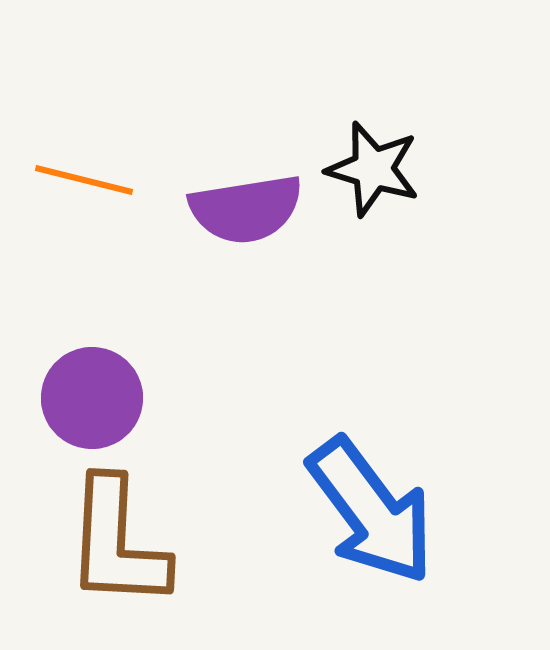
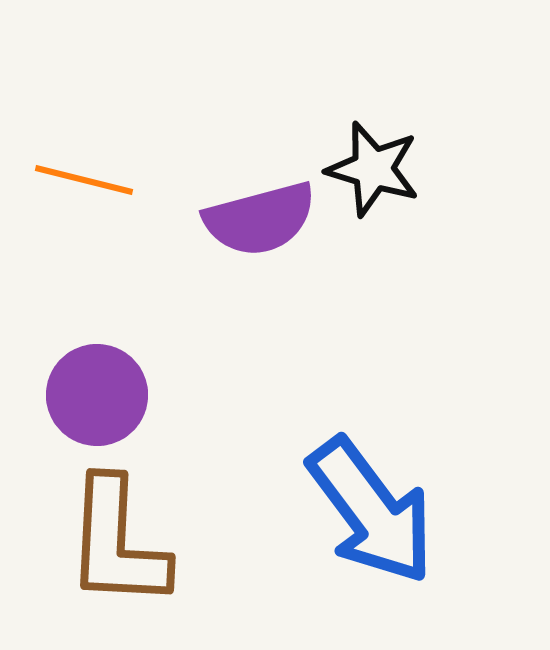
purple semicircle: moved 14 px right, 10 px down; rotated 6 degrees counterclockwise
purple circle: moved 5 px right, 3 px up
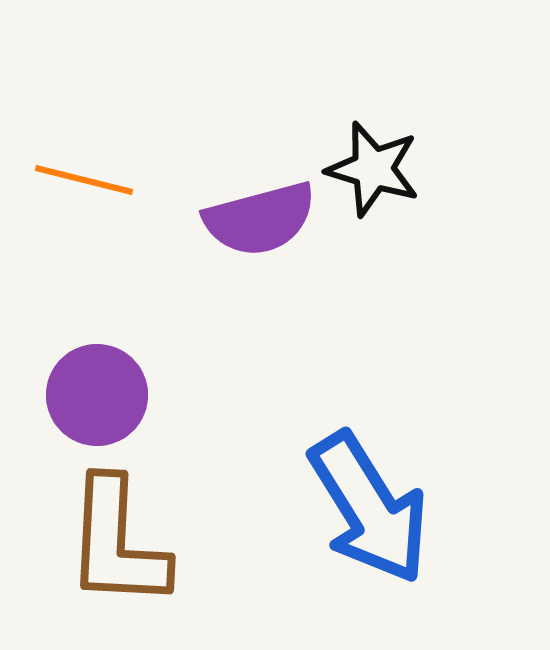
blue arrow: moved 2 px left, 3 px up; rotated 5 degrees clockwise
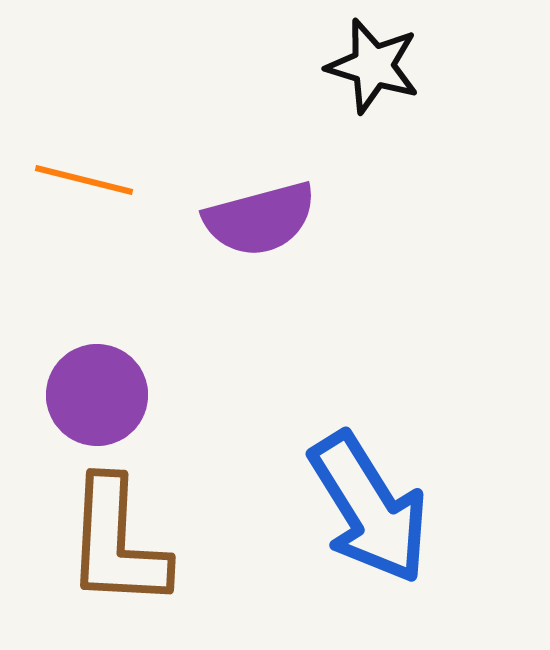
black star: moved 103 px up
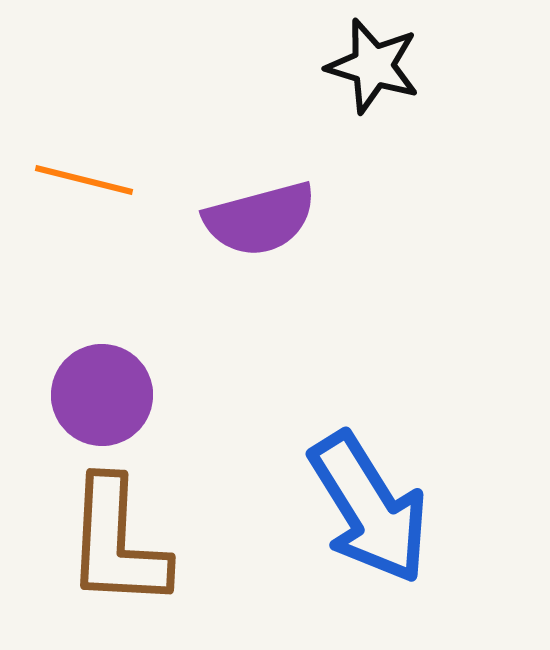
purple circle: moved 5 px right
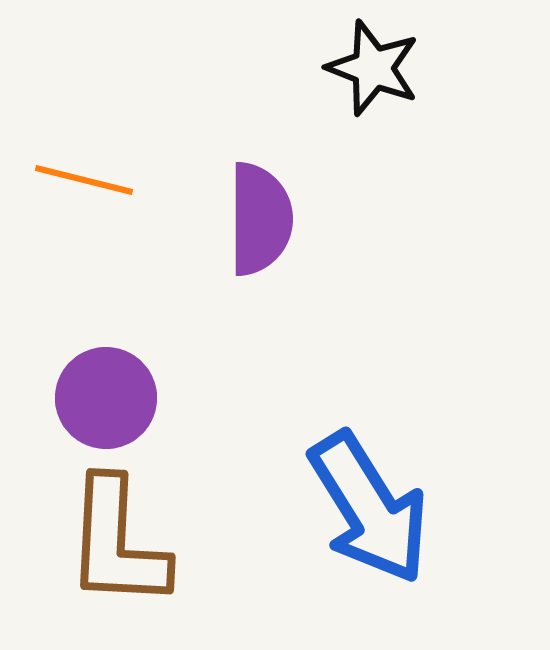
black star: moved 2 px down; rotated 4 degrees clockwise
purple semicircle: rotated 75 degrees counterclockwise
purple circle: moved 4 px right, 3 px down
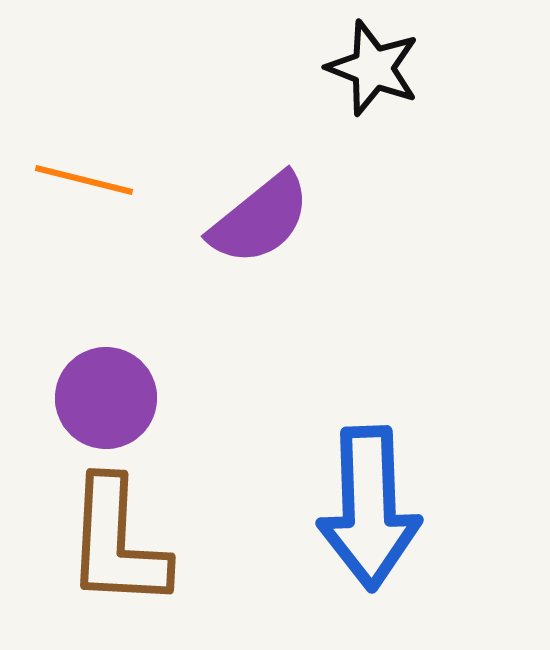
purple semicircle: rotated 51 degrees clockwise
blue arrow: rotated 30 degrees clockwise
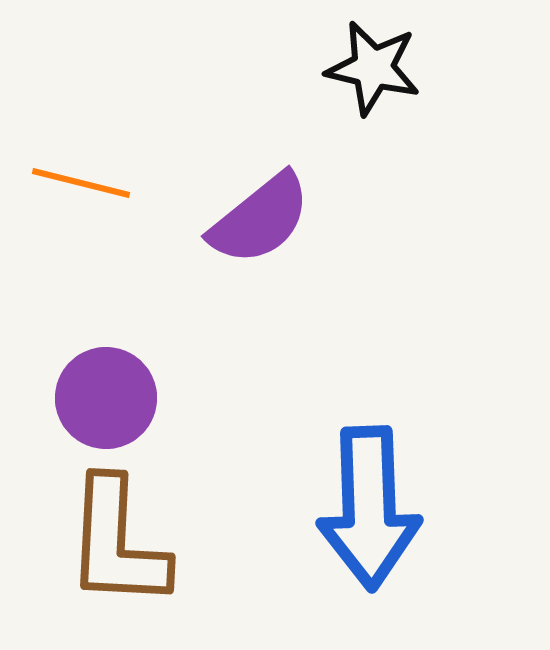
black star: rotated 8 degrees counterclockwise
orange line: moved 3 px left, 3 px down
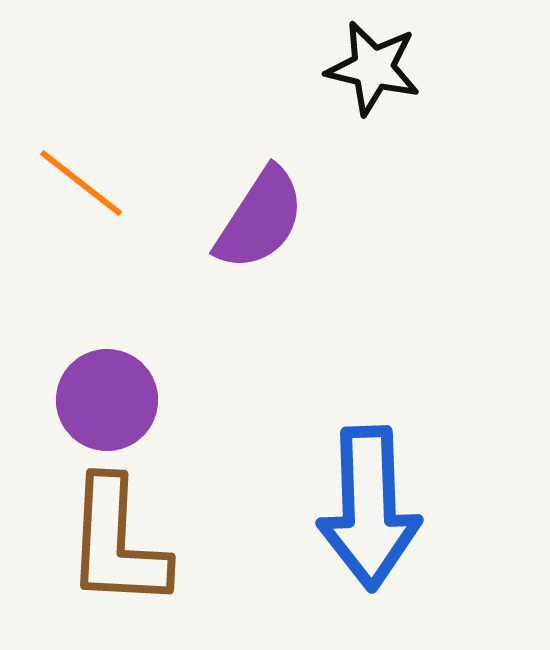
orange line: rotated 24 degrees clockwise
purple semicircle: rotated 18 degrees counterclockwise
purple circle: moved 1 px right, 2 px down
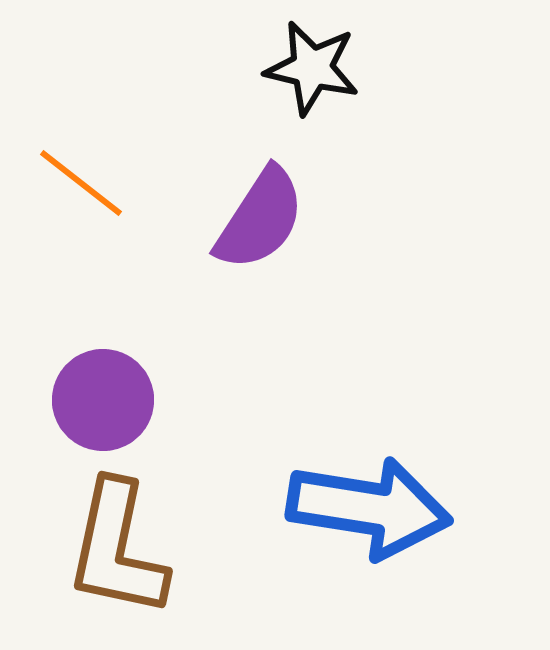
black star: moved 61 px left
purple circle: moved 4 px left
blue arrow: rotated 79 degrees counterclockwise
brown L-shape: moved 6 px down; rotated 9 degrees clockwise
